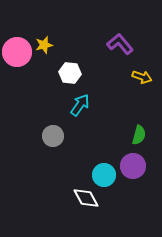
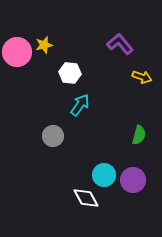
purple circle: moved 14 px down
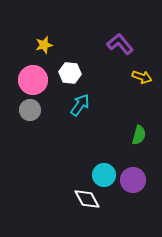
pink circle: moved 16 px right, 28 px down
gray circle: moved 23 px left, 26 px up
white diamond: moved 1 px right, 1 px down
